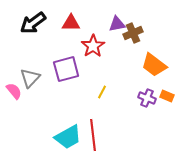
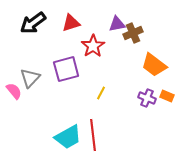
red triangle: rotated 18 degrees counterclockwise
yellow line: moved 1 px left, 1 px down
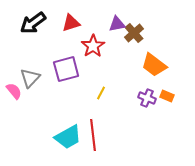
brown cross: moved 1 px right; rotated 18 degrees counterclockwise
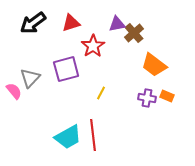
purple cross: rotated 12 degrees counterclockwise
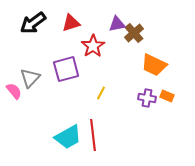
orange trapezoid: rotated 12 degrees counterclockwise
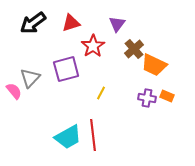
purple triangle: rotated 42 degrees counterclockwise
brown cross: moved 16 px down
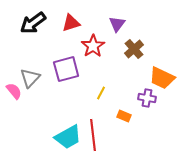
orange trapezoid: moved 8 px right, 13 px down
orange rectangle: moved 43 px left, 20 px down
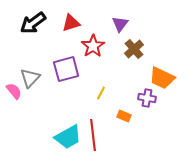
purple triangle: moved 3 px right
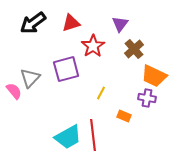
orange trapezoid: moved 8 px left, 2 px up
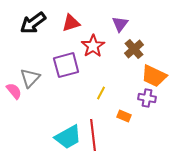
purple square: moved 4 px up
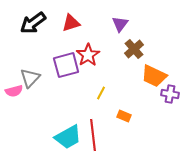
red star: moved 5 px left, 9 px down
pink semicircle: rotated 114 degrees clockwise
purple cross: moved 23 px right, 4 px up
